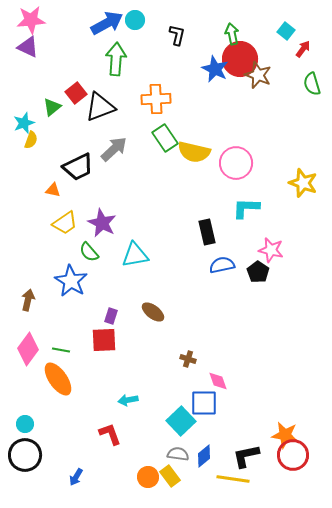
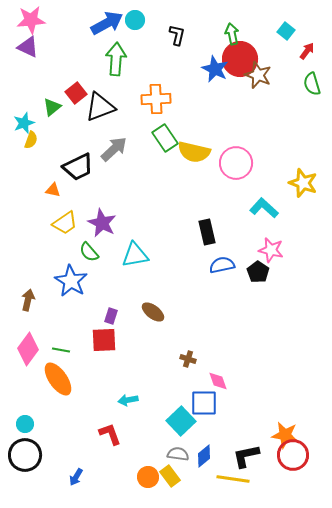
red arrow at (303, 49): moved 4 px right, 2 px down
cyan L-shape at (246, 208): moved 18 px right; rotated 40 degrees clockwise
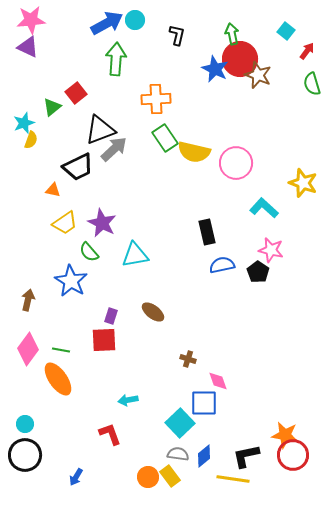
black triangle at (100, 107): moved 23 px down
cyan square at (181, 421): moved 1 px left, 2 px down
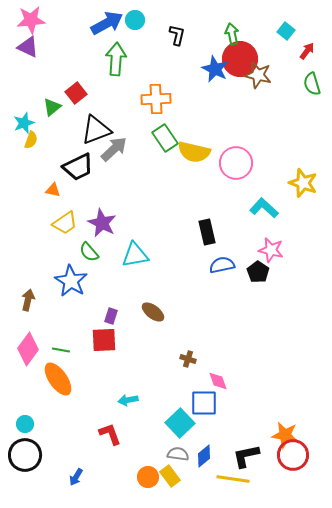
brown star at (258, 75): rotated 8 degrees counterclockwise
black triangle at (100, 130): moved 4 px left
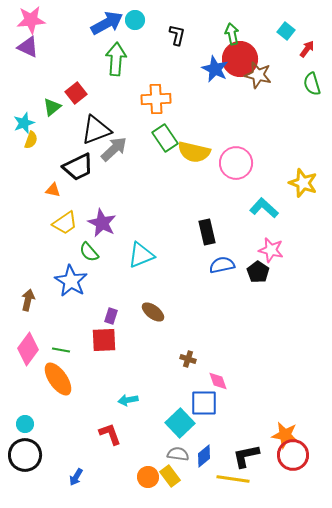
red arrow at (307, 51): moved 2 px up
cyan triangle at (135, 255): moved 6 px right; rotated 12 degrees counterclockwise
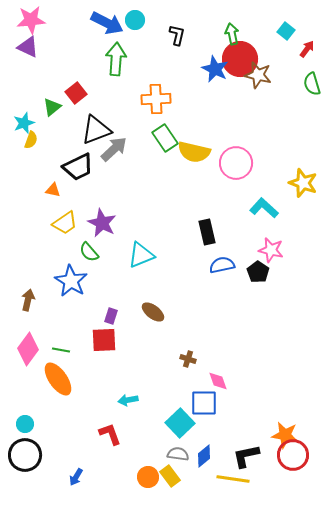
blue arrow at (107, 23): rotated 56 degrees clockwise
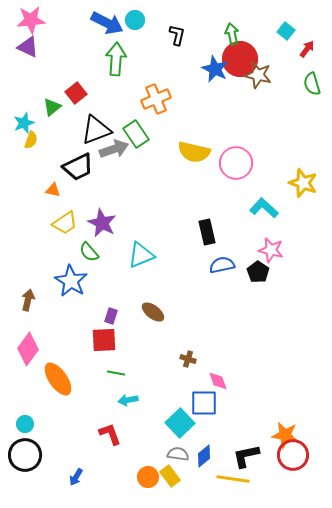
orange cross at (156, 99): rotated 20 degrees counterclockwise
green rectangle at (165, 138): moved 29 px left, 4 px up
gray arrow at (114, 149): rotated 24 degrees clockwise
green line at (61, 350): moved 55 px right, 23 px down
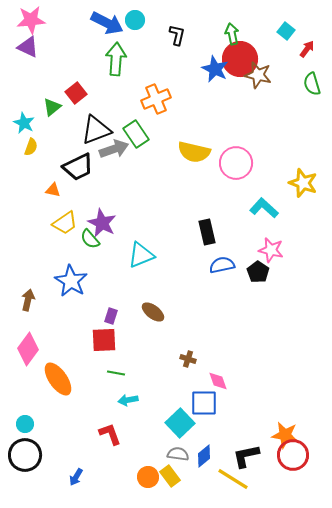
cyan star at (24, 123): rotated 25 degrees counterclockwise
yellow semicircle at (31, 140): moved 7 px down
green semicircle at (89, 252): moved 1 px right, 13 px up
yellow line at (233, 479): rotated 24 degrees clockwise
